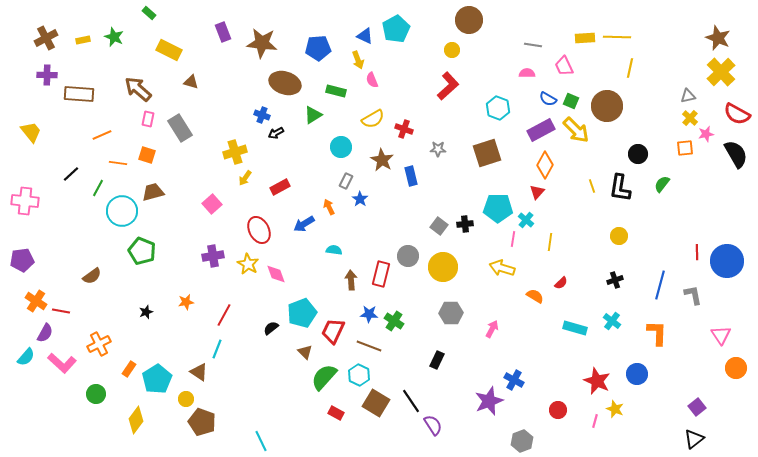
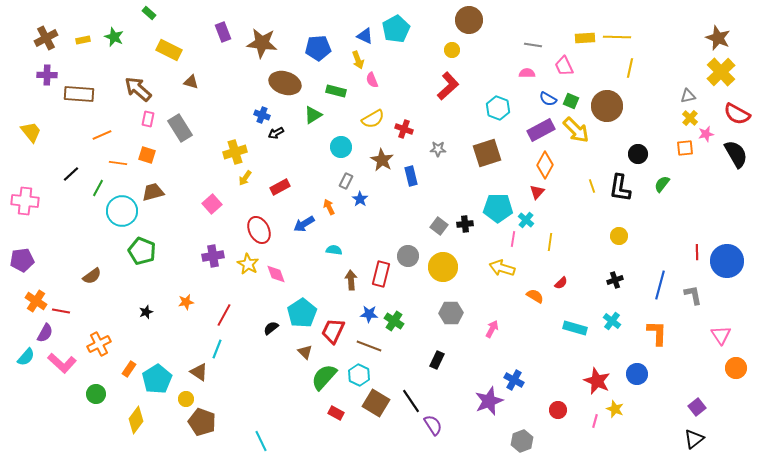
cyan pentagon at (302, 313): rotated 12 degrees counterclockwise
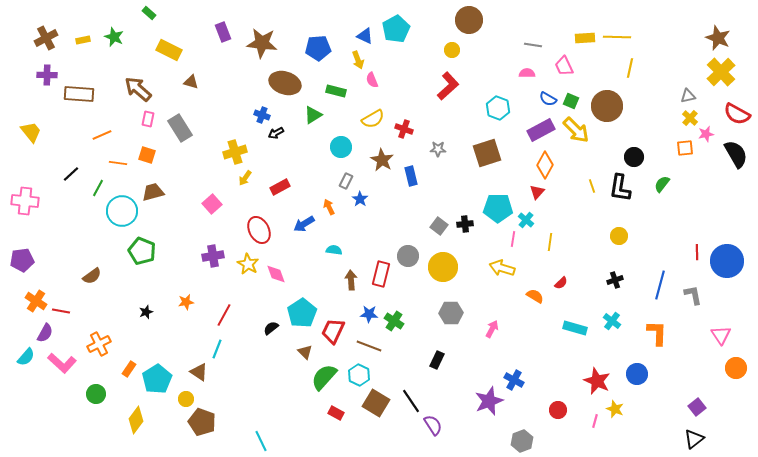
black circle at (638, 154): moved 4 px left, 3 px down
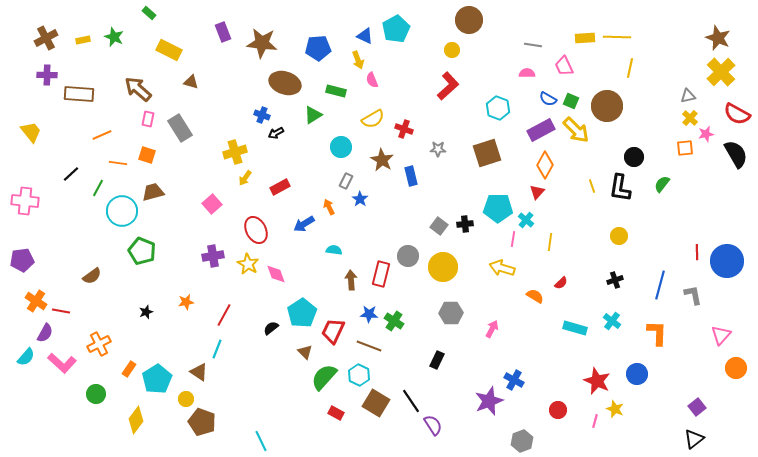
red ellipse at (259, 230): moved 3 px left
pink triangle at (721, 335): rotated 15 degrees clockwise
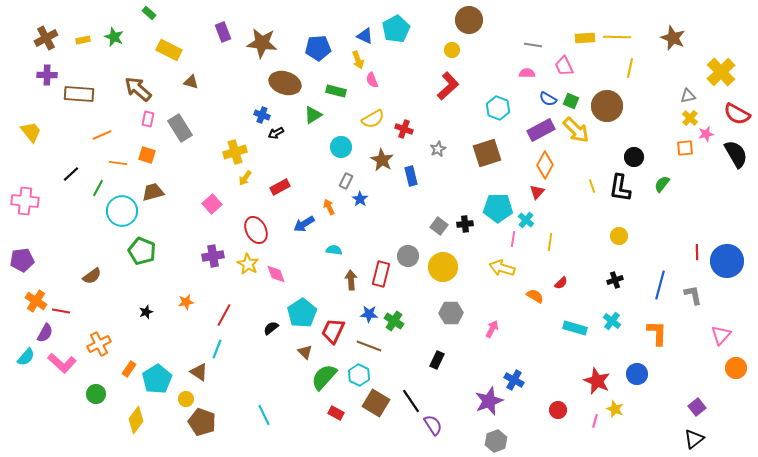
brown star at (718, 38): moved 45 px left
gray star at (438, 149): rotated 28 degrees counterclockwise
cyan line at (261, 441): moved 3 px right, 26 px up
gray hexagon at (522, 441): moved 26 px left
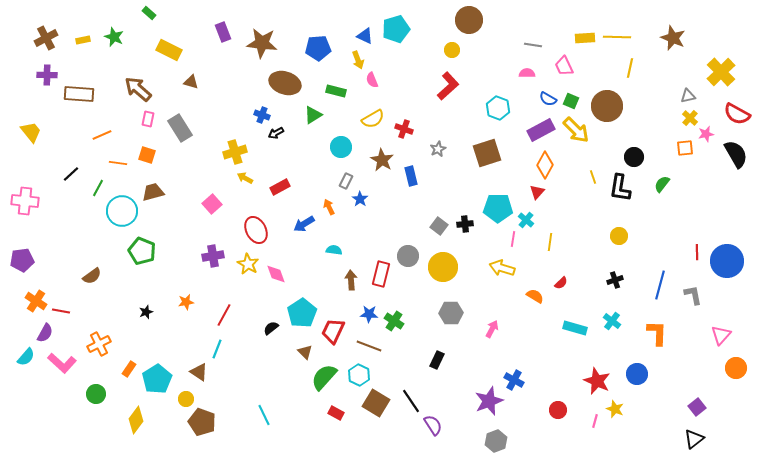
cyan pentagon at (396, 29): rotated 12 degrees clockwise
yellow arrow at (245, 178): rotated 84 degrees clockwise
yellow line at (592, 186): moved 1 px right, 9 px up
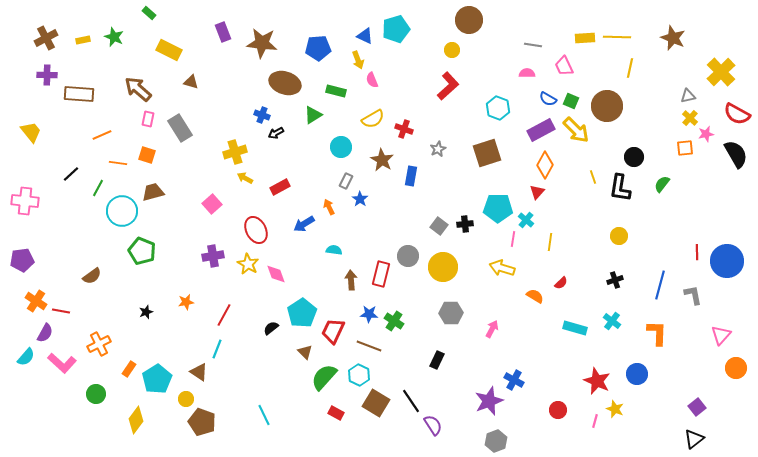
blue rectangle at (411, 176): rotated 24 degrees clockwise
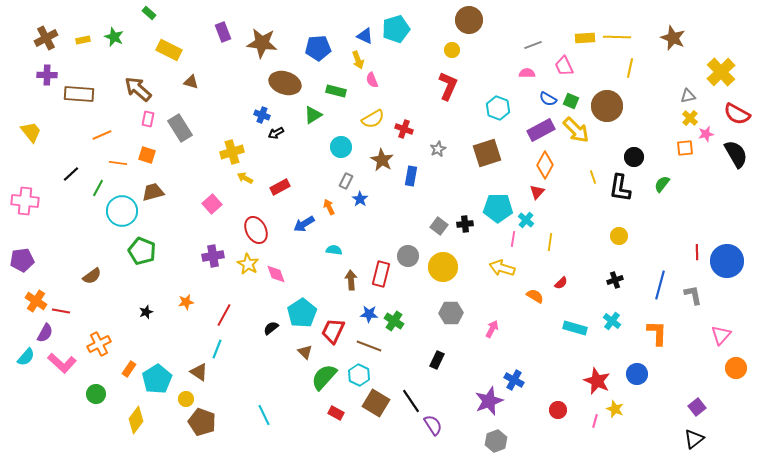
gray line at (533, 45): rotated 30 degrees counterclockwise
red L-shape at (448, 86): rotated 24 degrees counterclockwise
yellow cross at (235, 152): moved 3 px left
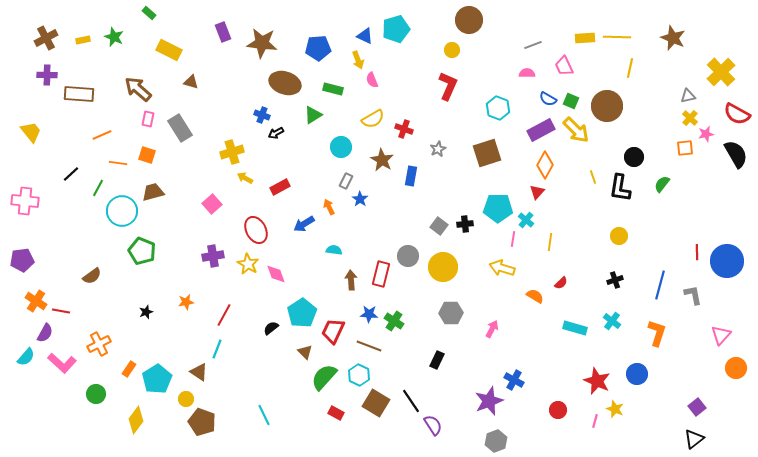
green rectangle at (336, 91): moved 3 px left, 2 px up
orange L-shape at (657, 333): rotated 16 degrees clockwise
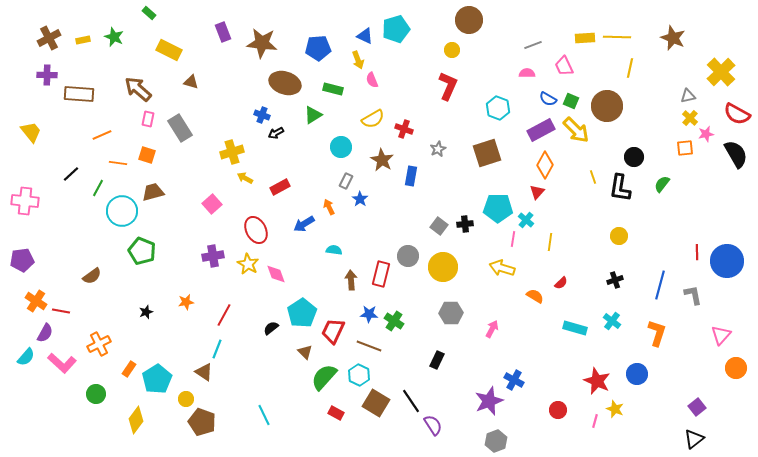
brown cross at (46, 38): moved 3 px right
brown triangle at (199, 372): moved 5 px right
